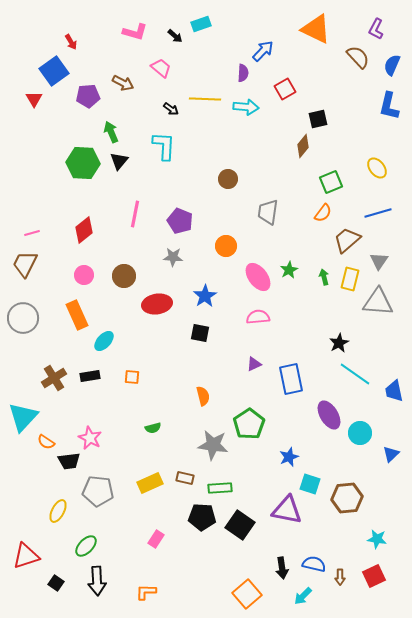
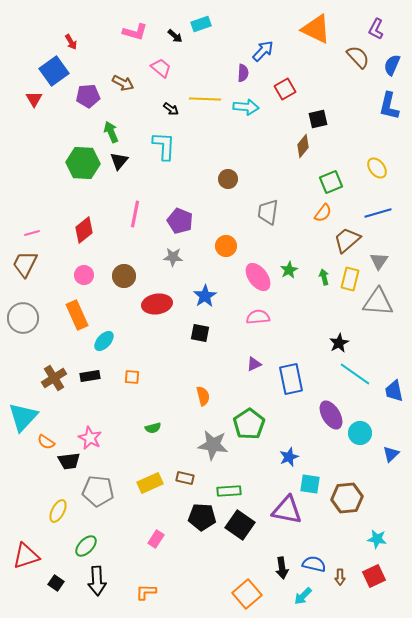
purple ellipse at (329, 415): moved 2 px right
cyan square at (310, 484): rotated 10 degrees counterclockwise
green rectangle at (220, 488): moved 9 px right, 3 px down
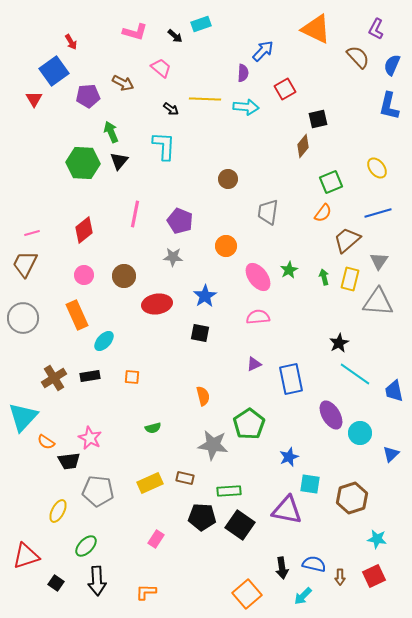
brown hexagon at (347, 498): moved 5 px right; rotated 12 degrees counterclockwise
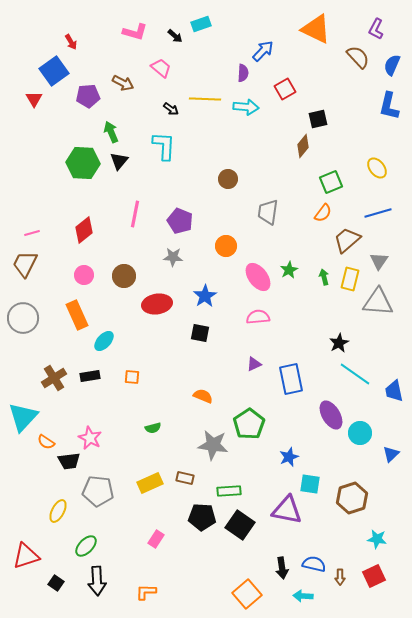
orange semicircle at (203, 396): rotated 54 degrees counterclockwise
cyan arrow at (303, 596): rotated 48 degrees clockwise
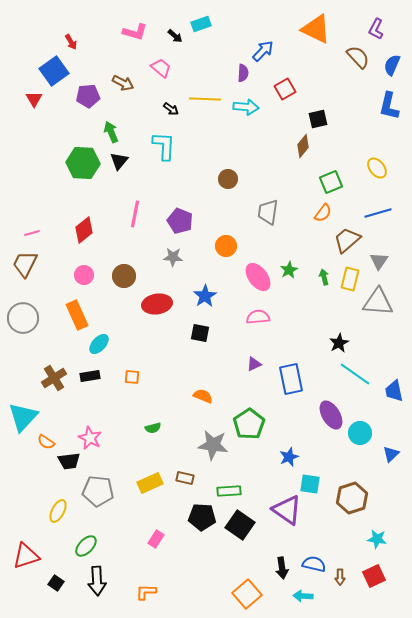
cyan ellipse at (104, 341): moved 5 px left, 3 px down
purple triangle at (287, 510): rotated 24 degrees clockwise
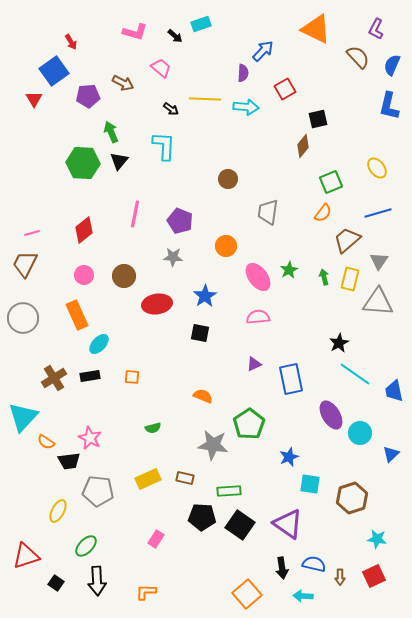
yellow rectangle at (150, 483): moved 2 px left, 4 px up
purple triangle at (287, 510): moved 1 px right, 14 px down
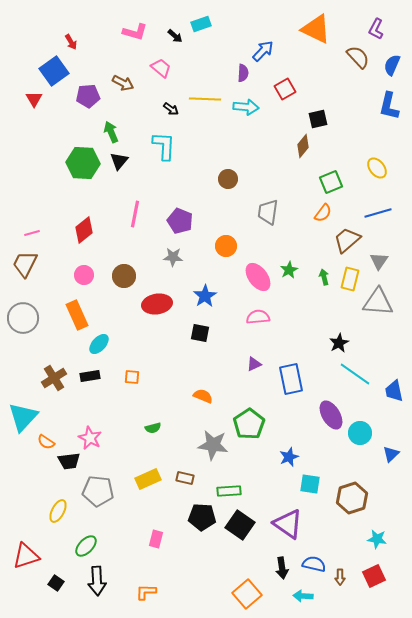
pink rectangle at (156, 539): rotated 18 degrees counterclockwise
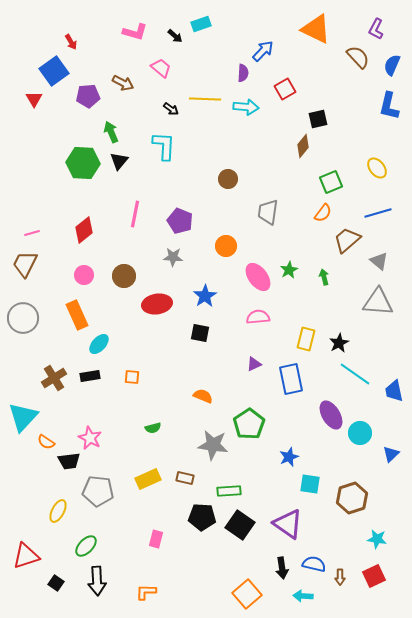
gray triangle at (379, 261): rotated 24 degrees counterclockwise
yellow rectangle at (350, 279): moved 44 px left, 60 px down
